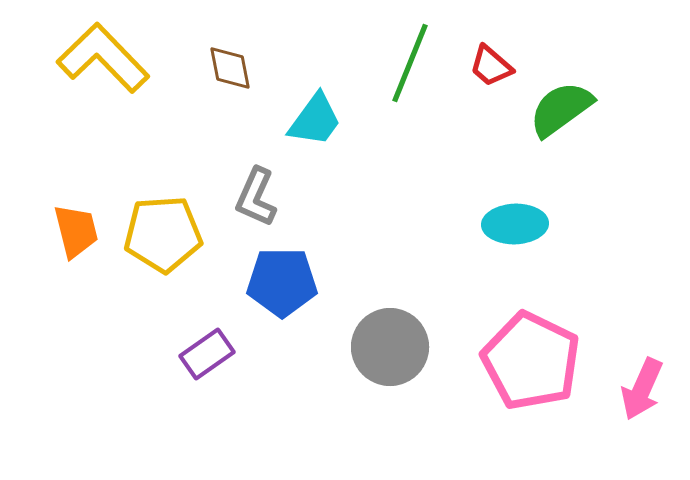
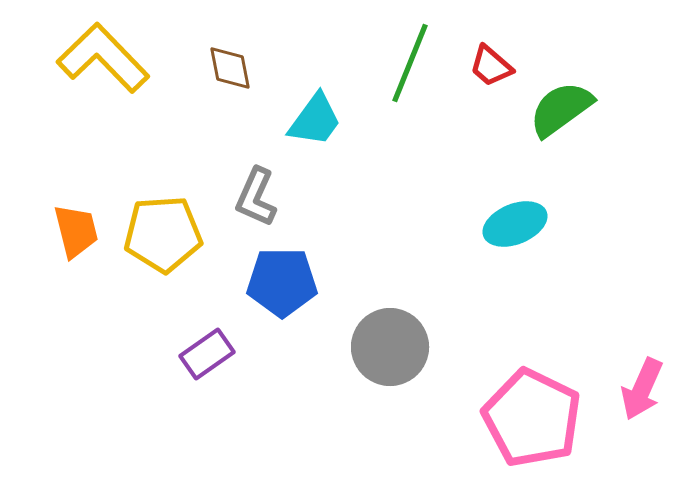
cyan ellipse: rotated 20 degrees counterclockwise
pink pentagon: moved 1 px right, 57 px down
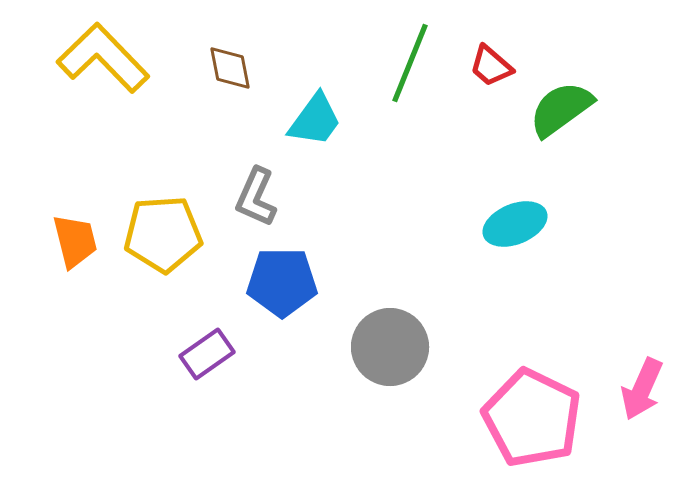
orange trapezoid: moved 1 px left, 10 px down
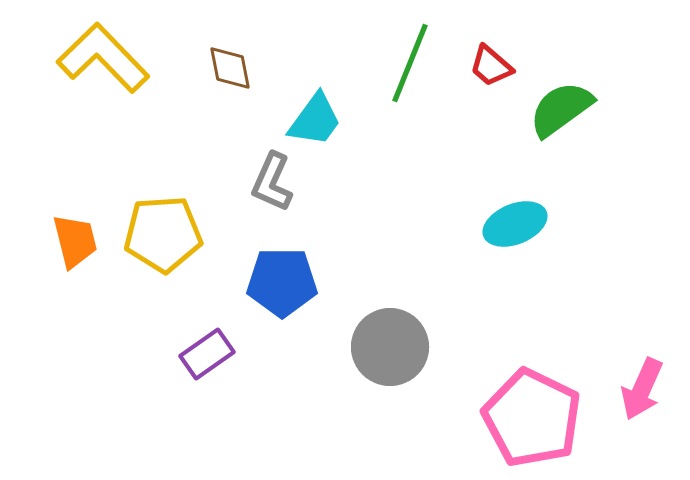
gray L-shape: moved 16 px right, 15 px up
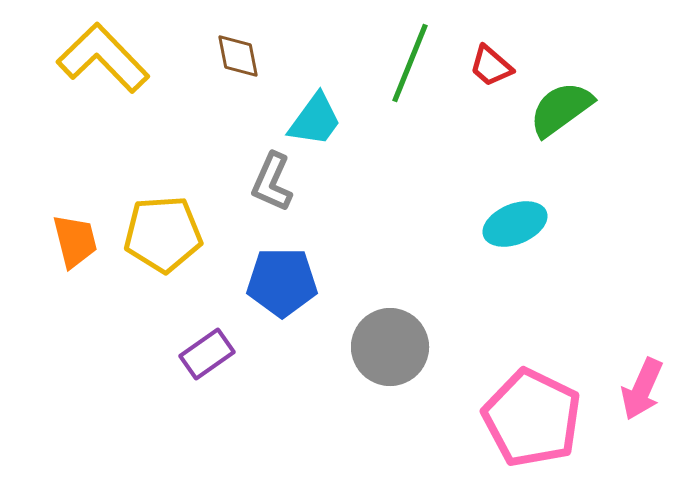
brown diamond: moved 8 px right, 12 px up
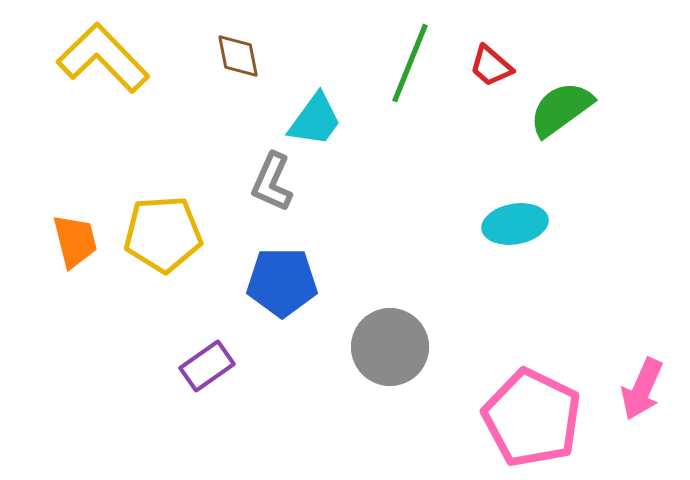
cyan ellipse: rotated 12 degrees clockwise
purple rectangle: moved 12 px down
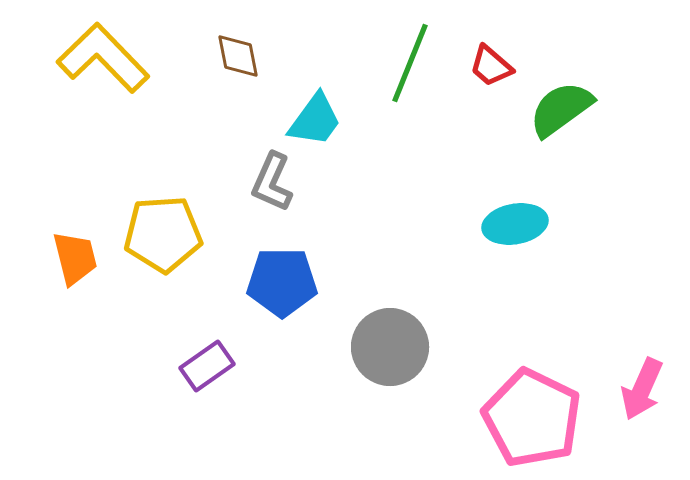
orange trapezoid: moved 17 px down
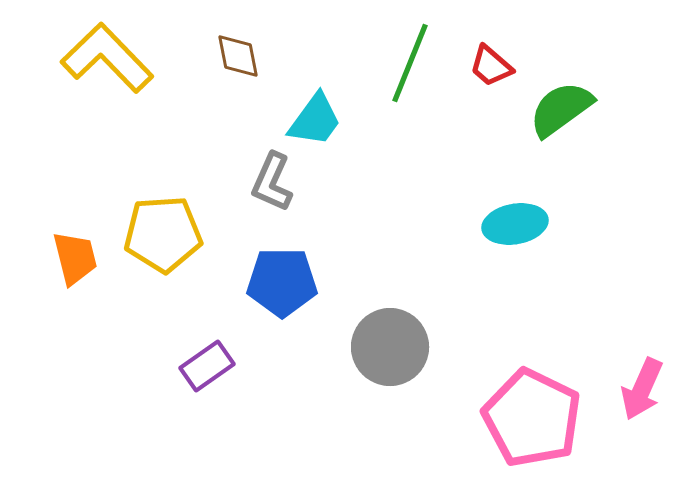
yellow L-shape: moved 4 px right
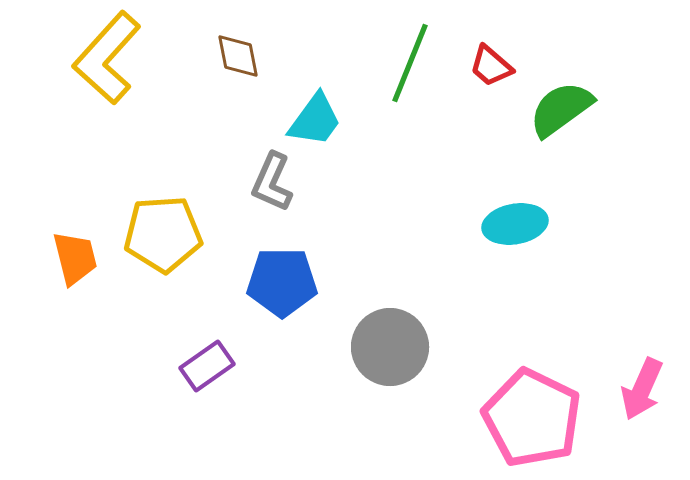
yellow L-shape: rotated 94 degrees counterclockwise
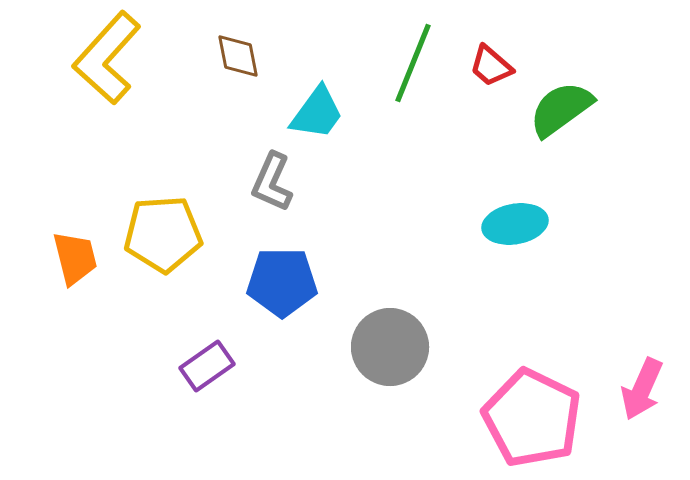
green line: moved 3 px right
cyan trapezoid: moved 2 px right, 7 px up
